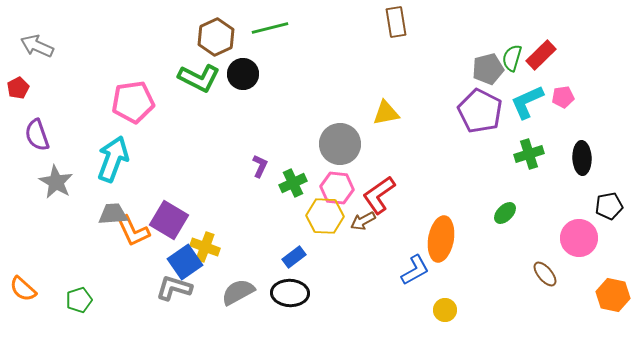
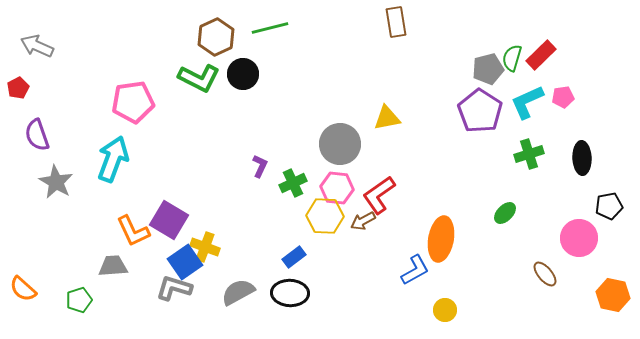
purple pentagon at (480, 111): rotated 6 degrees clockwise
yellow triangle at (386, 113): moved 1 px right, 5 px down
gray trapezoid at (113, 214): moved 52 px down
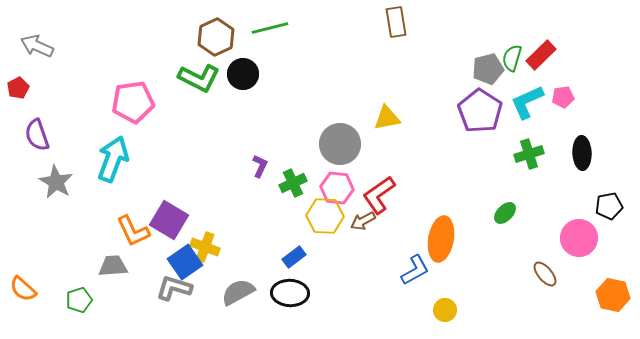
black ellipse at (582, 158): moved 5 px up
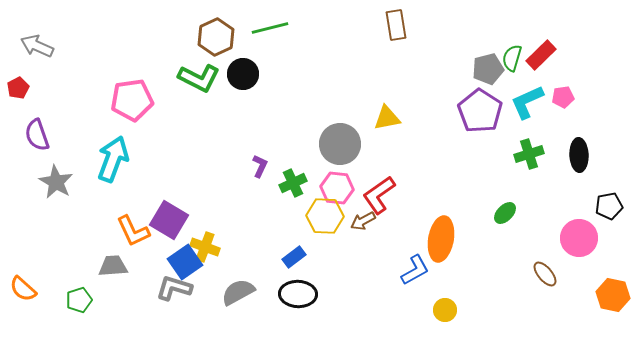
brown rectangle at (396, 22): moved 3 px down
pink pentagon at (133, 102): moved 1 px left, 2 px up
black ellipse at (582, 153): moved 3 px left, 2 px down
black ellipse at (290, 293): moved 8 px right, 1 px down
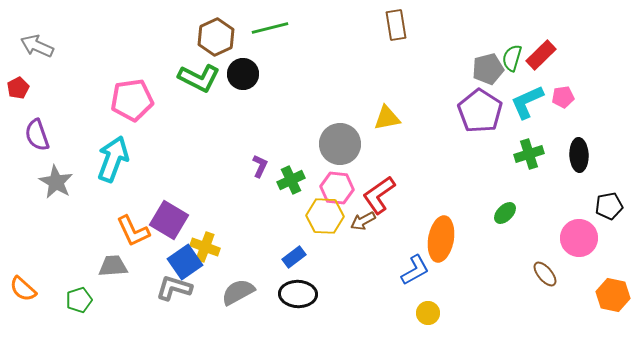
green cross at (293, 183): moved 2 px left, 3 px up
yellow circle at (445, 310): moved 17 px left, 3 px down
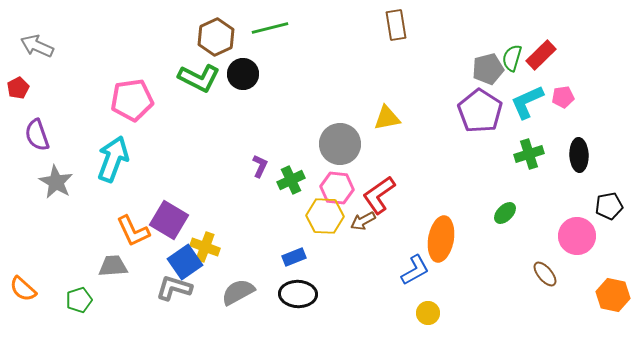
pink circle at (579, 238): moved 2 px left, 2 px up
blue rectangle at (294, 257): rotated 15 degrees clockwise
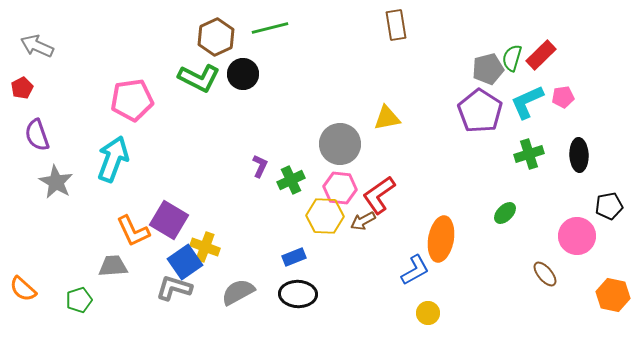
red pentagon at (18, 88): moved 4 px right
pink hexagon at (337, 188): moved 3 px right
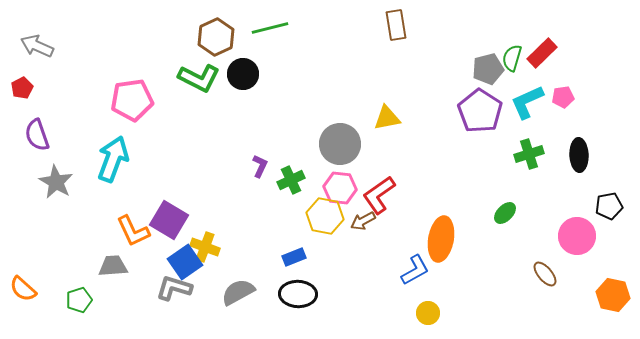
red rectangle at (541, 55): moved 1 px right, 2 px up
yellow hexagon at (325, 216): rotated 9 degrees clockwise
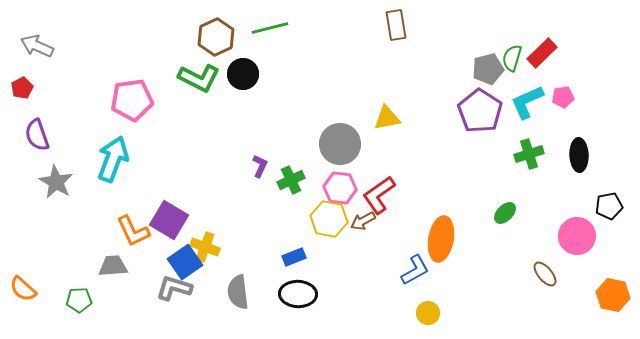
yellow hexagon at (325, 216): moved 4 px right, 3 px down
gray semicircle at (238, 292): rotated 68 degrees counterclockwise
green pentagon at (79, 300): rotated 15 degrees clockwise
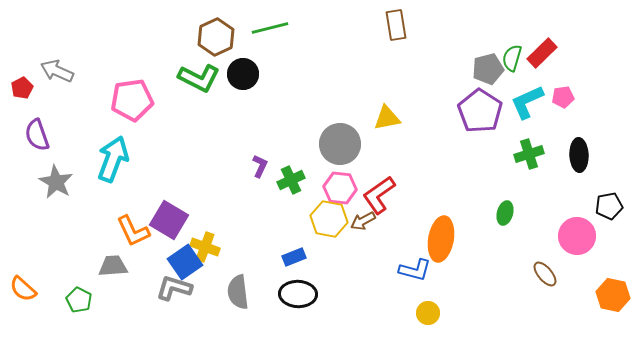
gray arrow at (37, 46): moved 20 px right, 25 px down
green ellipse at (505, 213): rotated 30 degrees counterclockwise
blue L-shape at (415, 270): rotated 44 degrees clockwise
green pentagon at (79, 300): rotated 30 degrees clockwise
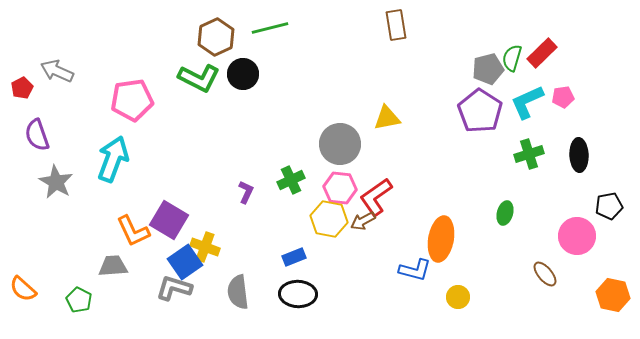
purple L-shape at (260, 166): moved 14 px left, 26 px down
red L-shape at (379, 195): moved 3 px left, 2 px down
yellow circle at (428, 313): moved 30 px right, 16 px up
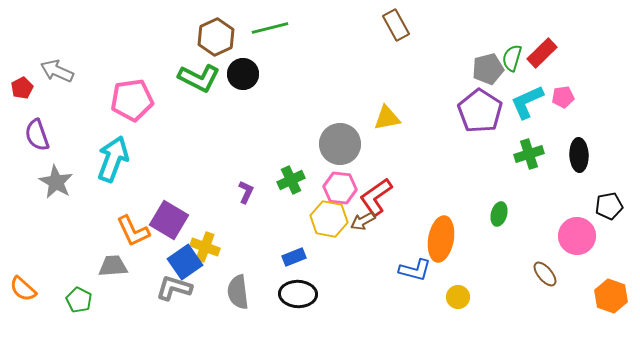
brown rectangle at (396, 25): rotated 20 degrees counterclockwise
green ellipse at (505, 213): moved 6 px left, 1 px down
orange hexagon at (613, 295): moved 2 px left, 1 px down; rotated 8 degrees clockwise
